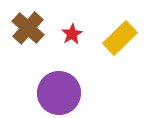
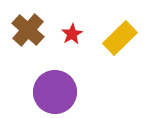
brown cross: moved 2 px down
purple circle: moved 4 px left, 1 px up
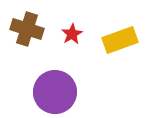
brown cross: moved 1 px left, 1 px up; rotated 24 degrees counterclockwise
yellow rectangle: moved 2 px down; rotated 24 degrees clockwise
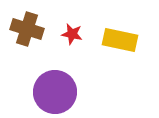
red star: rotated 30 degrees counterclockwise
yellow rectangle: rotated 32 degrees clockwise
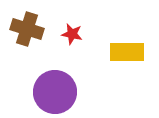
yellow rectangle: moved 7 px right, 12 px down; rotated 12 degrees counterclockwise
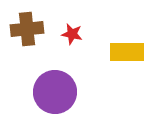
brown cross: rotated 24 degrees counterclockwise
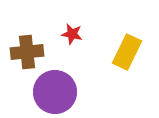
brown cross: moved 23 px down
yellow rectangle: rotated 64 degrees counterclockwise
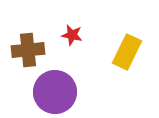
red star: moved 1 px down
brown cross: moved 1 px right, 2 px up
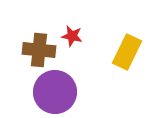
red star: moved 1 px down
brown cross: moved 11 px right; rotated 12 degrees clockwise
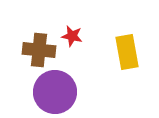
yellow rectangle: rotated 36 degrees counterclockwise
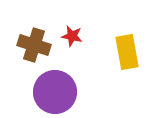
brown cross: moved 5 px left, 5 px up; rotated 12 degrees clockwise
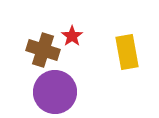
red star: rotated 25 degrees clockwise
brown cross: moved 9 px right, 5 px down
